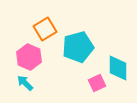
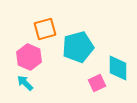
orange square: rotated 15 degrees clockwise
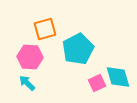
cyan pentagon: moved 2 px down; rotated 12 degrees counterclockwise
pink hexagon: moved 1 px right; rotated 20 degrees counterclockwise
cyan diamond: moved 9 px down; rotated 16 degrees counterclockwise
cyan arrow: moved 2 px right
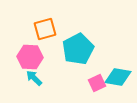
cyan diamond: rotated 64 degrees counterclockwise
cyan arrow: moved 7 px right, 5 px up
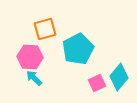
cyan diamond: moved 1 px right; rotated 60 degrees counterclockwise
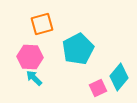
orange square: moved 3 px left, 5 px up
pink square: moved 1 px right, 5 px down
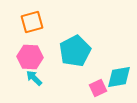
orange square: moved 10 px left, 2 px up
cyan pentagon: moved 3 px left, 2 px down
cyan diamond: rotated 40 degrees clockwise
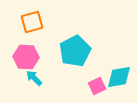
pink hexagon: moved 4 px left
pink square: moved 1 px left, 2 px up
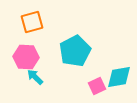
cyan arrow: moved 1 px right, 1 px up
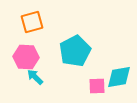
pink square: rotated 24 degrees clockwise
